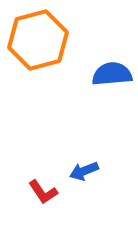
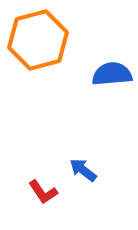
blue arrow: moved 1 px left, 1 px up; rotated 60 degrees clockwise
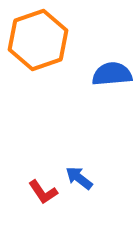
orange hexagon: rotated 4 degrees counterclockwise
blue arrow: moved 4 px left, 8 px down
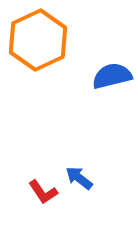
orange hexagon: rotated 6 degrees counterclockwise
blue semicircle: moved 2 px down; rotated 9 degrees counterclockwise
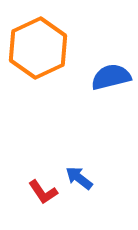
orange hexagon: moved 8 px down
blue semicircle: moved 1 px left, 1 px down
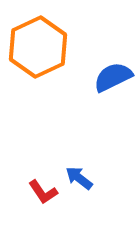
orange hexagon: moved 1 px up
blue semicircle: moved 2 px right; rotated 12 degrees counterclockwise
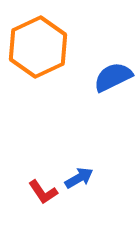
blue arrow: rotated 112 degrees clockwise
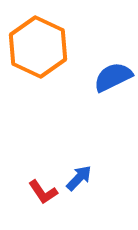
orange hexagon: rotated 10 degrees counterclockwise
blue arrow: rotated 16 degrees counterclockwise
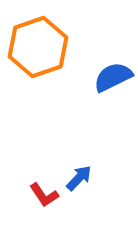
orange hexagon: rotated 16 degrees clockwise
red L-shape: moved 1 px right, 3 px down
